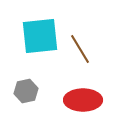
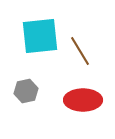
brown line: moved 2 px down
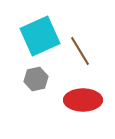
cyan square: rotated 18 degrees counterclockwise
gray hexagon: moved 10 px right, 12 px up
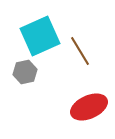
gray hexagon: moved 11 px left, 7 px up
red ellipse: moved 6 px right, 7 px down; rotated 24 degrees counterclockwise
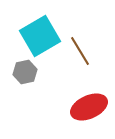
cyan square: rotated 6 degrees counterclockwise
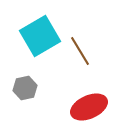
gray hexagon: moved 16 px down
